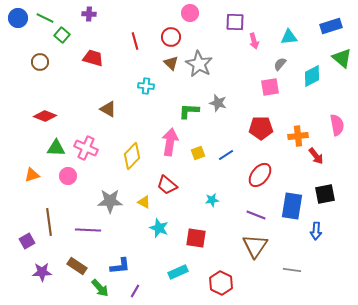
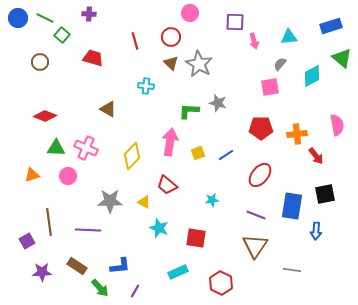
orange cross at (298, 136): moved 1 px left, 2 px up
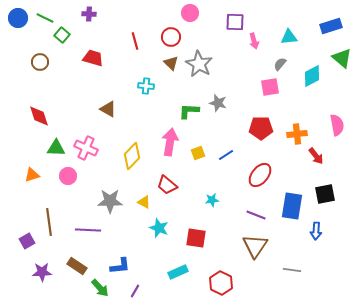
red diamond at (45, 116): moved 6 px left; rotated 50 degrees clockwise
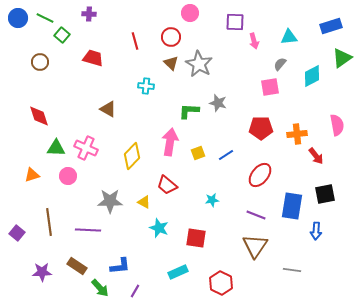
green triangle at (342, 58): rotated 45 degrees clockwise
purple square at (27, 241): moved 10 px left, 8 px up; rotated 21 degrees counterclockwise
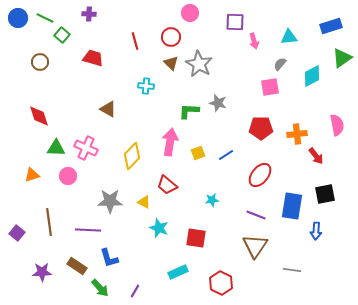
blue L-shape at (120, 266): moved 11 px left, 8 px up; rotated 80 degrees clockwise
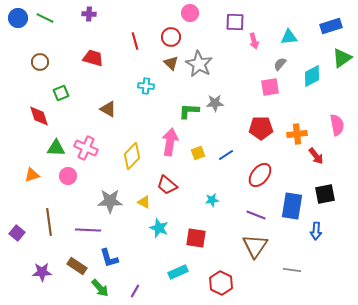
green square at (62, 35): moved 1 px left, 58 px down; rotated 28 degrees clockwise
gray star at (218, 103): moved 3 px left; rotated 18 degrees counterclockwise
